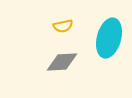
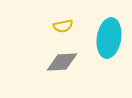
cyan ellipse: rotated 6 degrees counterclockwise
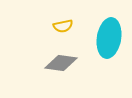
gray diamond: moved 1 px left, 1 px down; rotated 12 degrees clockwise
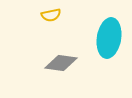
yellow semicircle: moved 12 px left, 11 px up
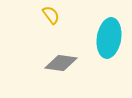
yellow semicircle: rotated 114 degrees counterclockwise
